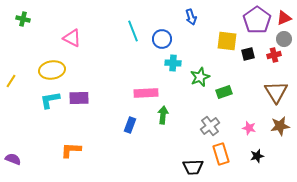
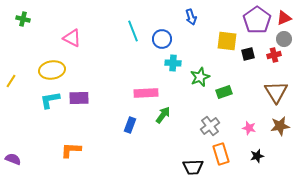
green arrow: rotated 30 degrees clockwise
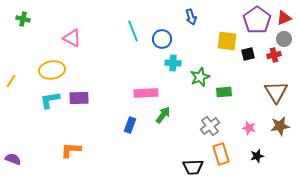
green rectangle: rotated 14 degrees clockwise
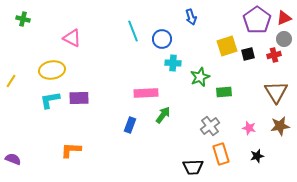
yellow square: moved 5 px down; rotated 25 degrees counterclockwise
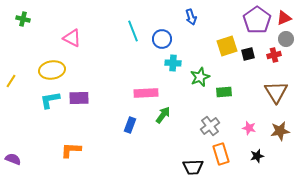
gray circle: moved 2 px right
brown star: moved 5 px down
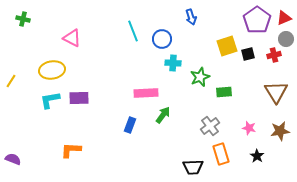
black star: rotated 24 degrees counterclockwise
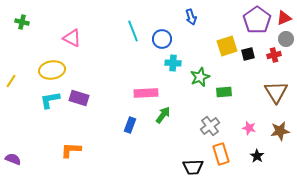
green cross: moved 1 px left, 3 px down
purple rectangle: rotated 18 degrees clockwise
